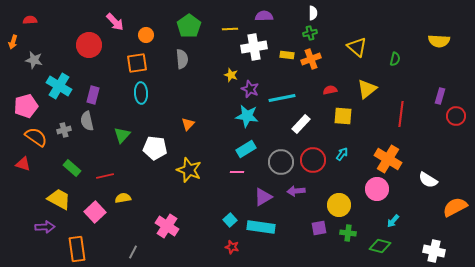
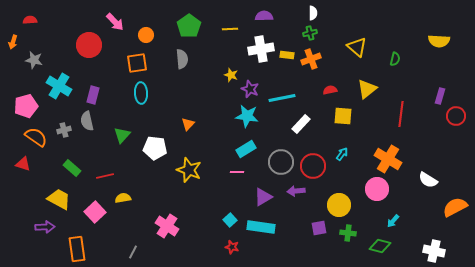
white cross at (254, 47): moved 7 px right, 2 px down
red circle at (313, 160): moved 6 px down
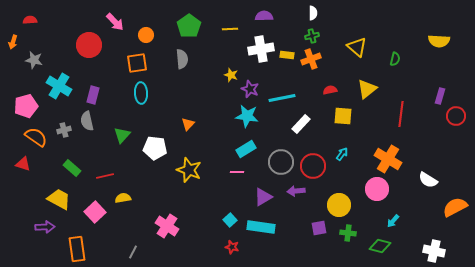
green cross at (310, 33): moved 2 px right, 3 px down
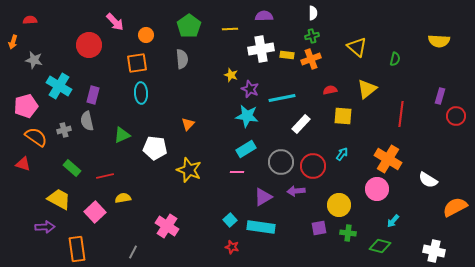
green triangle at (122, 135): rotated 24 degrees clockwise
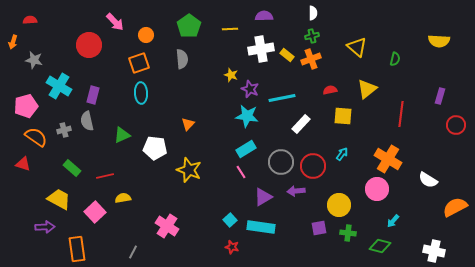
yellow rectangle at (287, 55): rotated 32 degrees clockwise
orange square at (137, 63): moved 2 px right; rotated 10 degrees counterclockwise
red circle at (456, 116): moved 9 px down
pink line at (237, 172): moved 4 px right; rotated 56 degrees clockwise
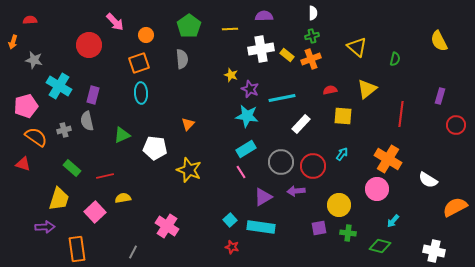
yellow semicircle at (439, 41): rotated 60 degrees clockwise
yellow trapezoid at (59, 199): rotated 80 degrees clockwise
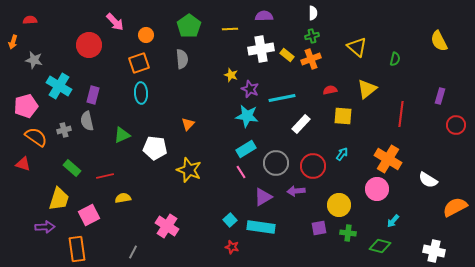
gray circle at (281, 162): moved 5 px left, 1 px down
pink square at (95, 212): moved 6 px left, 3 px down; rotated 15 degrees clockwise
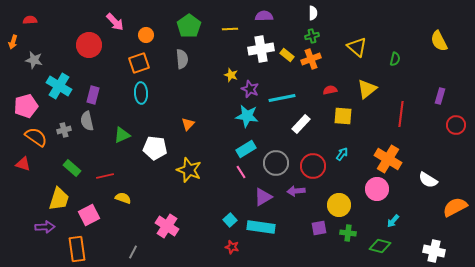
yellow semicircle at (123, 198): rotated 28 degrees clockwise
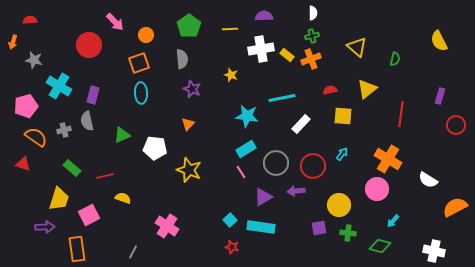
purple star at (250, 89): moved 58 px left
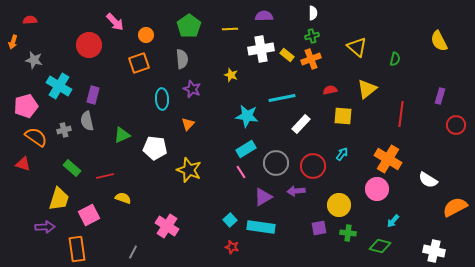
cyan ellipse at (141, 93): moved 21 px right, 6 px down
